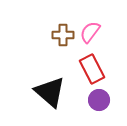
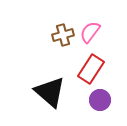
brown cross: rotated 15 degrees counterclockwise
red rectangle: moved 1 px left; rotated 60 degrees clockwise
purple circle: moved 1 px right
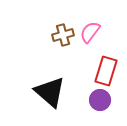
red rectangle: moved 15 px right, 2 px down; rotated 16 degrees counterclockwise
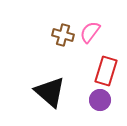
brown cross: rotated 30 degrees clockwise
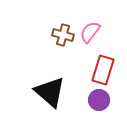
red rectangle: moved 3 px left, 1 px up
purple circle: moved 1 px left
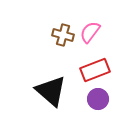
red rectangle: moved 8 px left; rotated 52 degrees clockwise
black triangle: moved 1 px right, 1 px up
purple circle: moved 1 px left, 1 px up
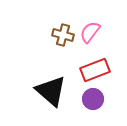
purple circle: moved 5 px left
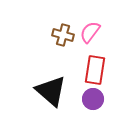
red rectangle: rotated 60 degrees counterclockwise
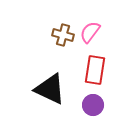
black triangle: moved 1 px left, 2 px up; rotated 16 degrees counterclockwise
purple circle: moved 6 px down
